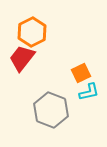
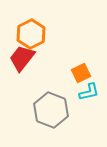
orange hexagon: moved 1 px left, 2 px down
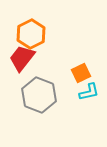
gray hexagon: moved 12 px left, 15 px up
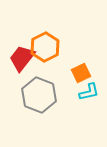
orange hexagon: moved 14 px right, 13 px down
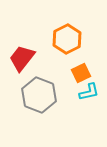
orange hexagon: moved 22 px right, 8 px up
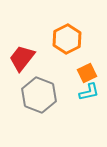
orange square: moved 6 px right
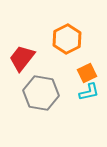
gray hexagon: moved 2 px right, 2 px up; rotated 12 degrees counterclockwise
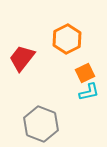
orange square: moved 2 px left
gray hexagon: moved 31 px down; rotated 12 degrees clockwise
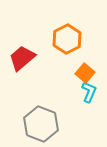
red trapezoid: rotated 12 degrees clockwise
orange square: rotated 24 degrees counterclockwise
cyan L-shape: rotated 55 degrees counterclockwise
